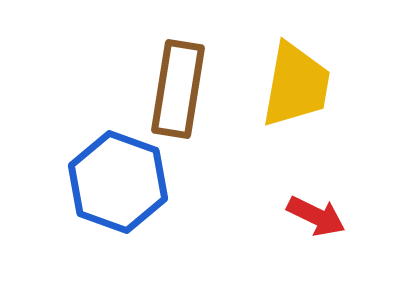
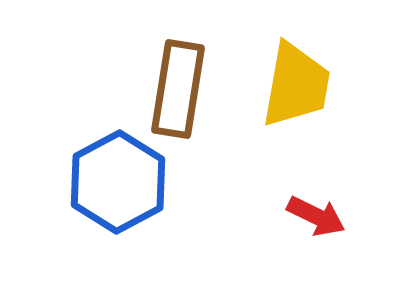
blue hexagon: rotated 12 degrees clockwise
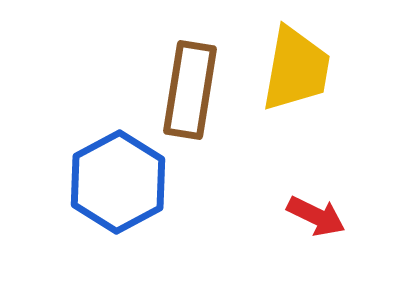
yellow trapezoid: moved 16 px up
brown rectangle: moved 12 px right, 1 px down
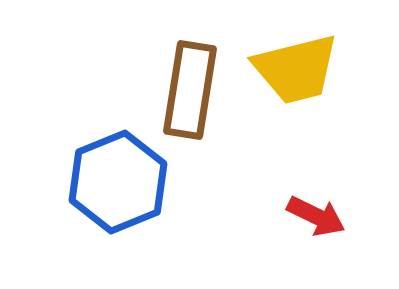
yellow trapezoid: rotated 66 degrees clockwise
blue hexagon: rotated 6 degrees clockwise
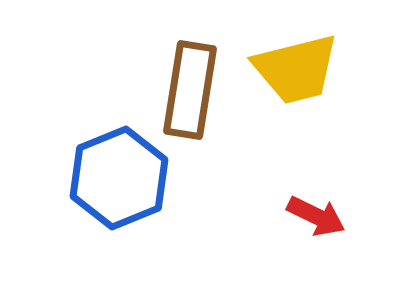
blue hexagon: moved 1 px right, 4 px up
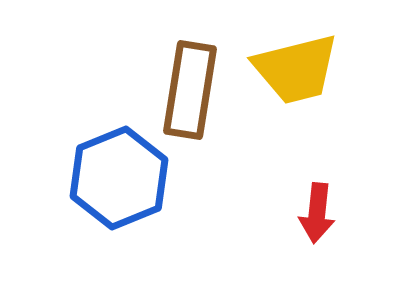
red arrow: moved 1 px right, 3 px up; rotated 70 degrees clockwise
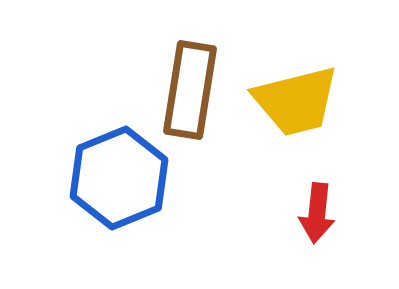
yellow trapezoid: moved 32 px down
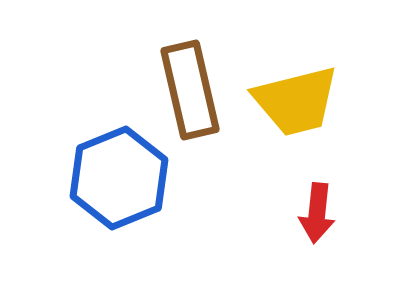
brown rectangle: rotated 22 degrees counterclockwise
